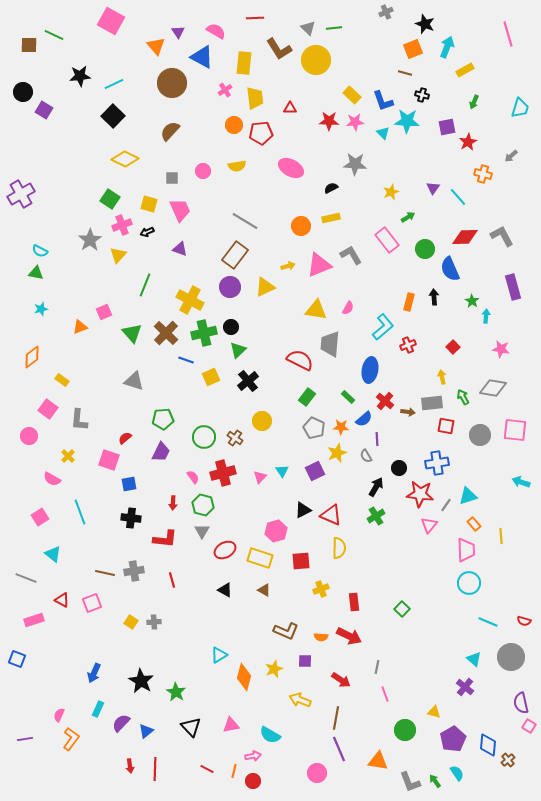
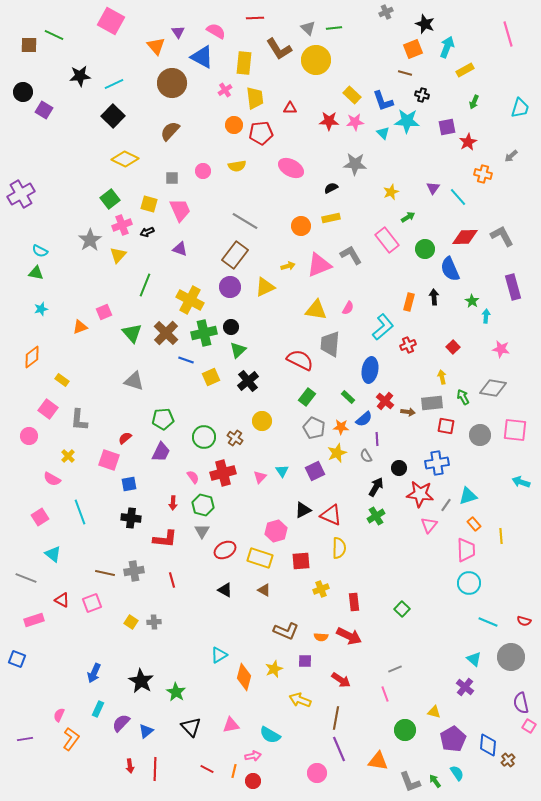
green square at (110, 199): rotated 18 degrees clockwise
gray line at (377, 667): moved 18 px right, 2 px down; rotated 56 degrees clockwise
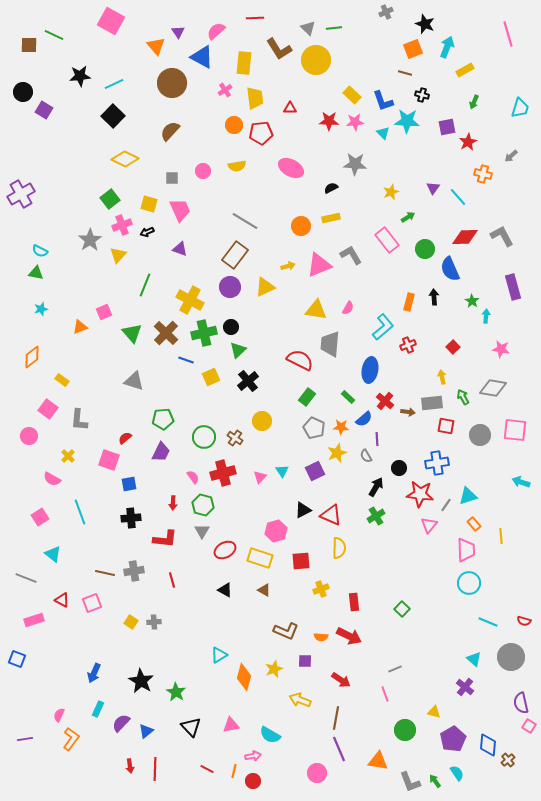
pink semicircle at (216, 31): rotated 72 degrees counterclockwise
black cross at (131, 518): rotated 12 degrees counterclockwise
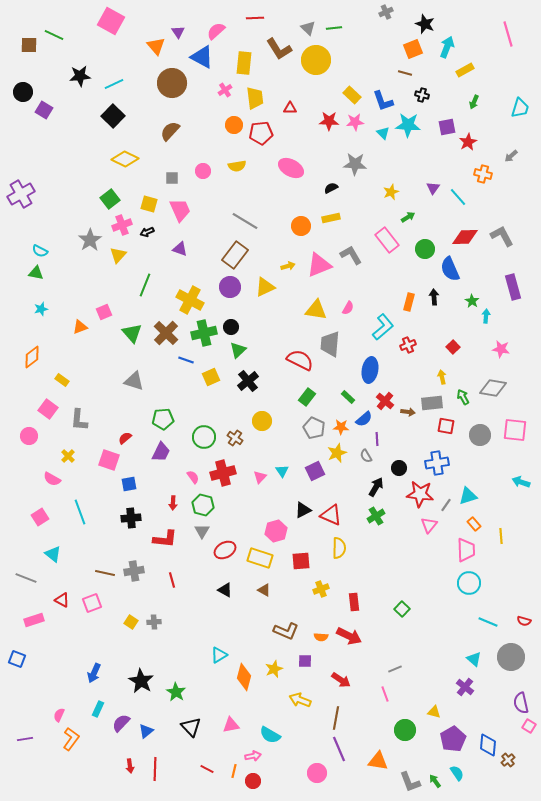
cyan star at (407, 121): moved 1 px right, 4 px down
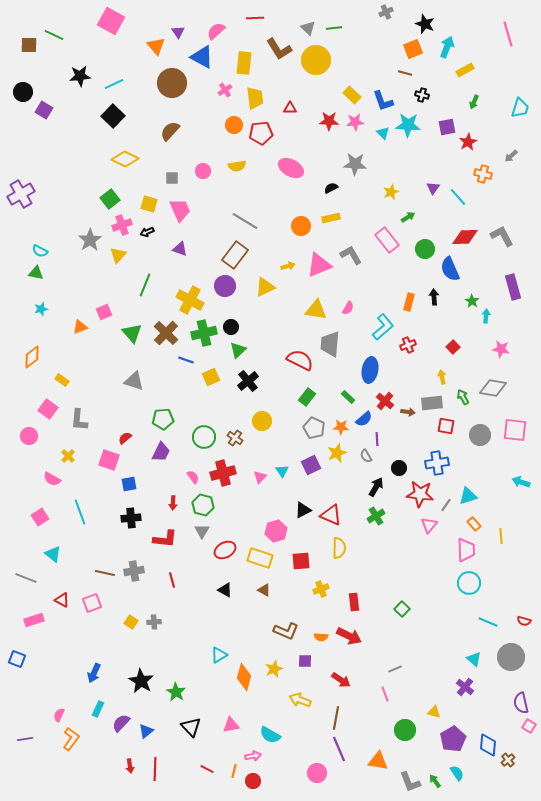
purple circle at (230, 287): moved 5 px left, 1 px up
purple square at (315, 471): moved 4 px left, 6 px up
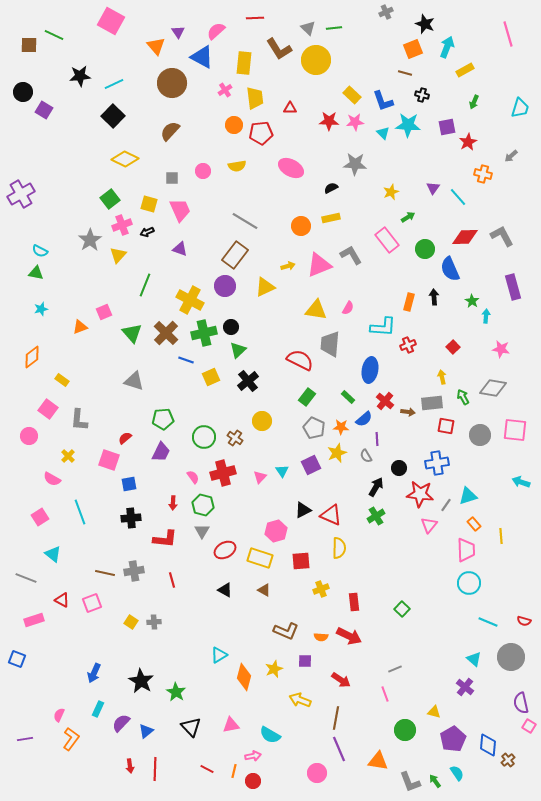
cyan L-shape at (383, 327): rotated 44 degrees clockwise
